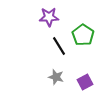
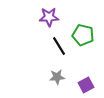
green pentagon: rotated 20 degrees counterclockwise
gray star: moved 1 px right; rotated 21 degrees counterclockwise
purple square: moved 1 px right, 3 px down
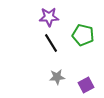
black line: moved 8 px left, 3 px up
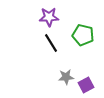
gray star: moved 9 px right
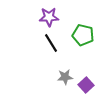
gray star: moved 1 px left
purple square: rotated 14 degrees counterclockwise
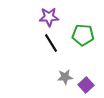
green pentagon: rotated 10 degrees counterclockwise
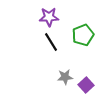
green pentagon: rotated 25 degrees counterclockwise
black line: moved 1 px up
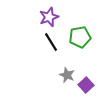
purple star: rotated 18 degrees counterclockwise
green pentagon: moved 3 px left, 2 px down; rotated 10 degrees clockwise
gray star: moved 2 px right, 2 px up; rotated 28 degrees clockwise
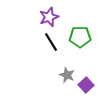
green pentagon: rotated 10 degrees clockwise
